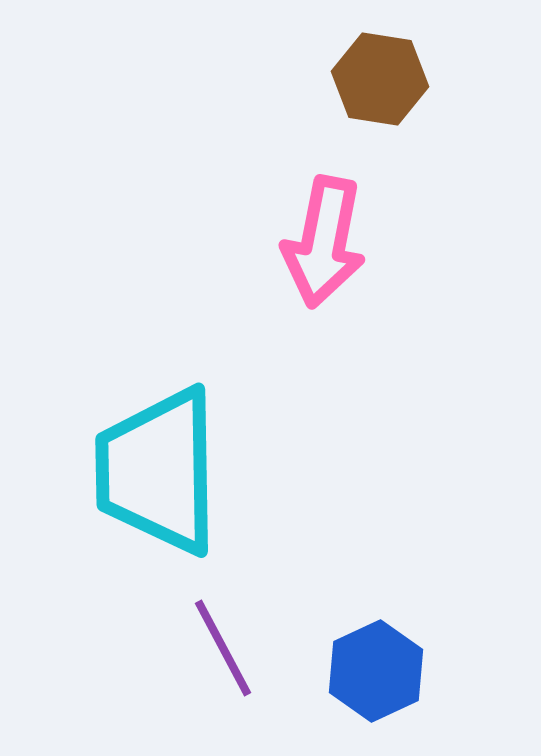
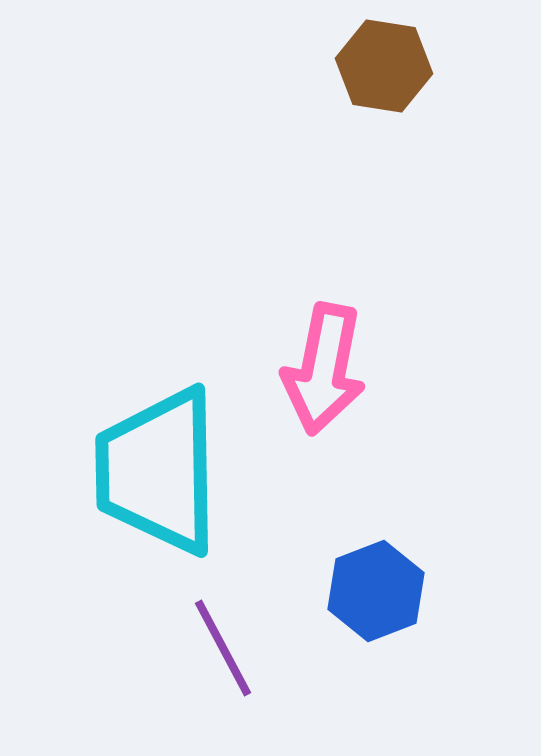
brown hexagon: moved 4 px right, 13 px up
pink arrow: moved 127 px down
blue hexagon: moved 80 px up; rotated 4 degrees clockwise
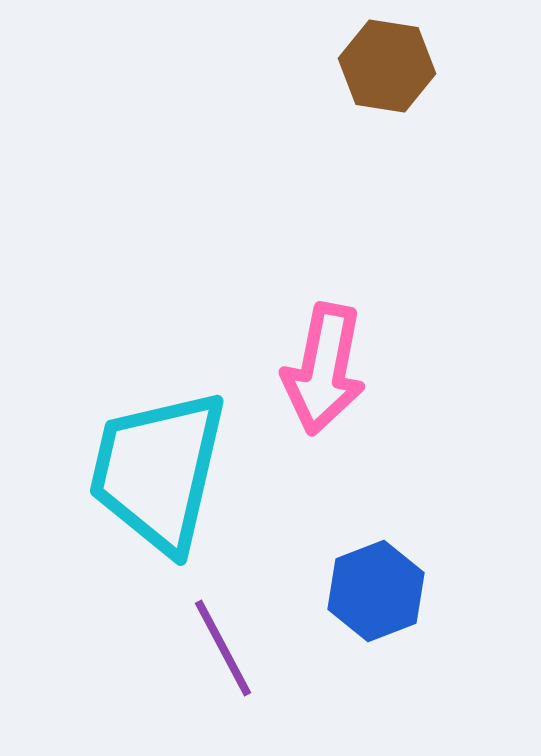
brown hexagon: moved 3 px right
cyan trapezoid: rotated 14 degrees clockwise
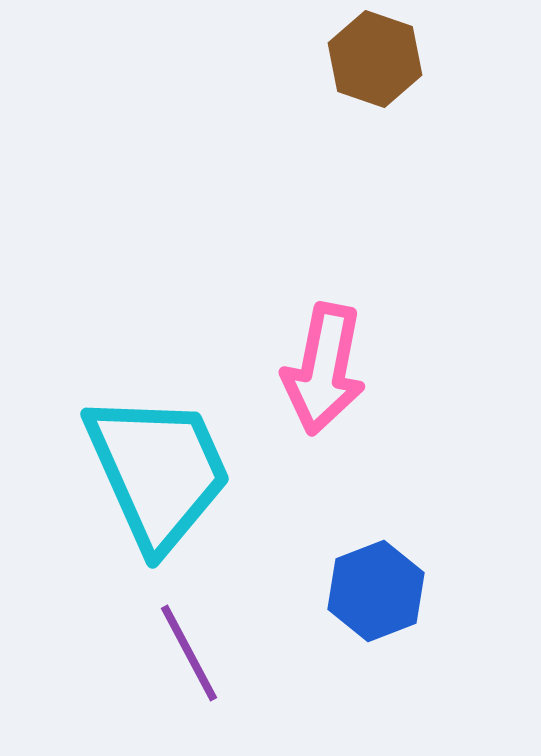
brown hexagon: moved 12 px left, 7 px up; rotated 10 degrees clockwise
cyan trapezoid: rotated 143 degrees clockwise
purple line: moved 34 px left, 5 px down
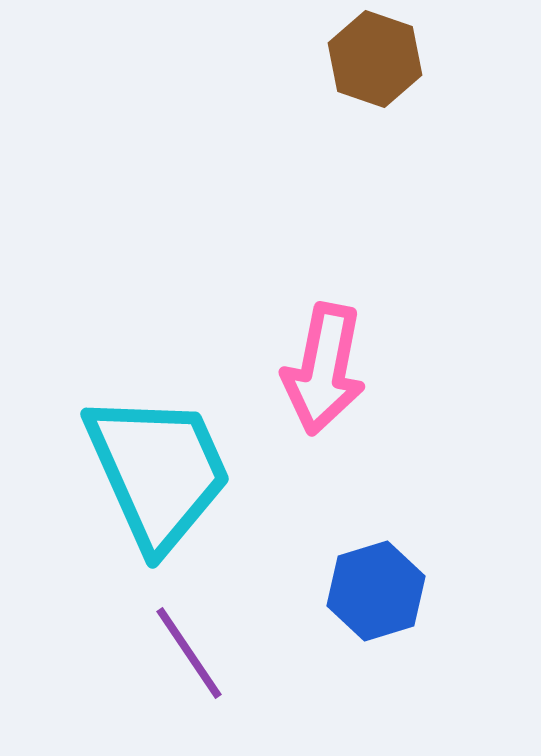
blue hexagon: rotated 4 degrees clockwise
purple line: rotated 6 degrees counterclockwise
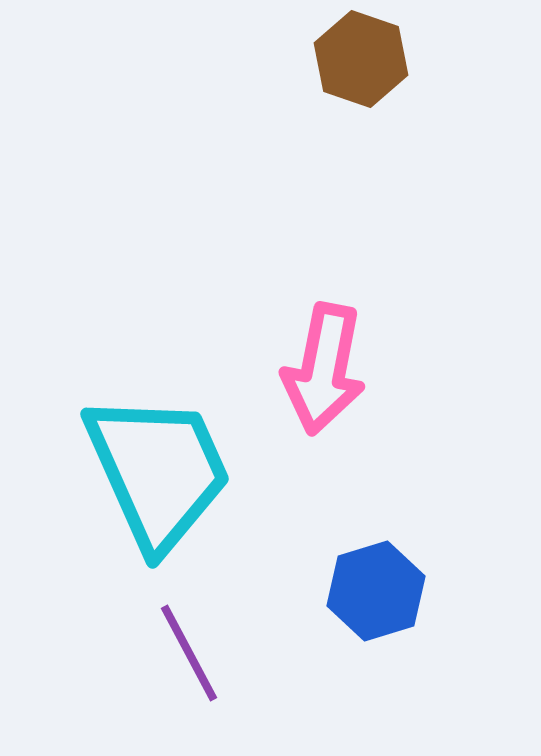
brown hexagon: moved 14 px left
purple line: rotated 6 degrees clockwise
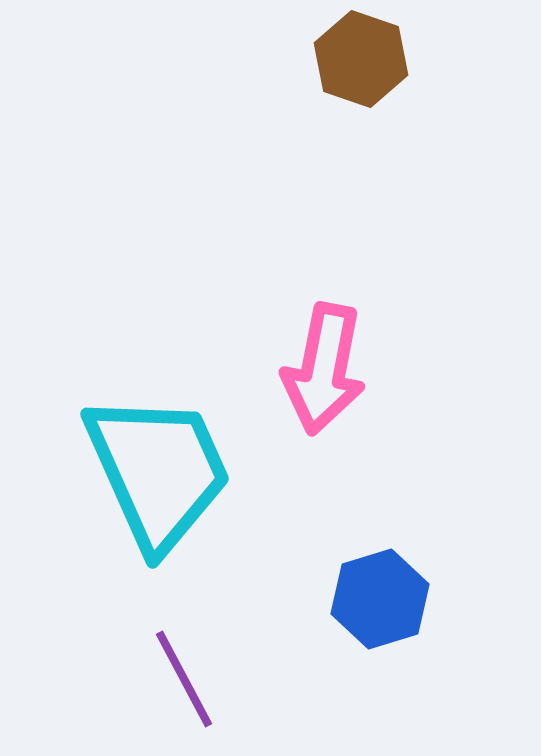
blue hexagon: moved 4 px right, 8 px down
purple line: moved 5 px left, 26 px down
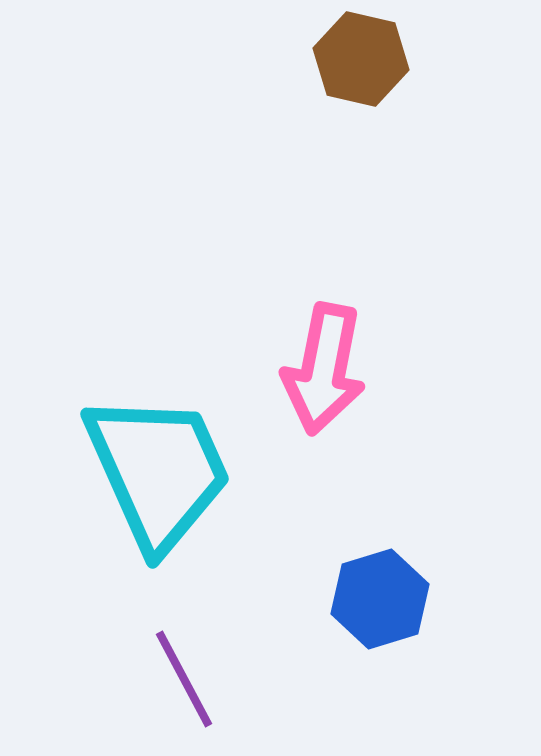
brown hexagon: rotated 6 degrees counterclockwise
